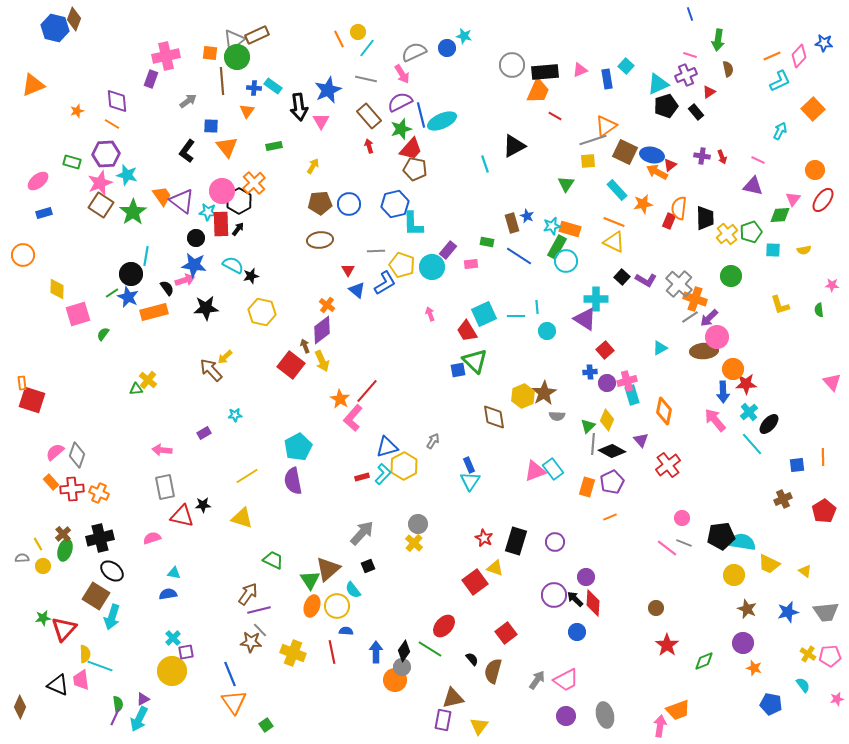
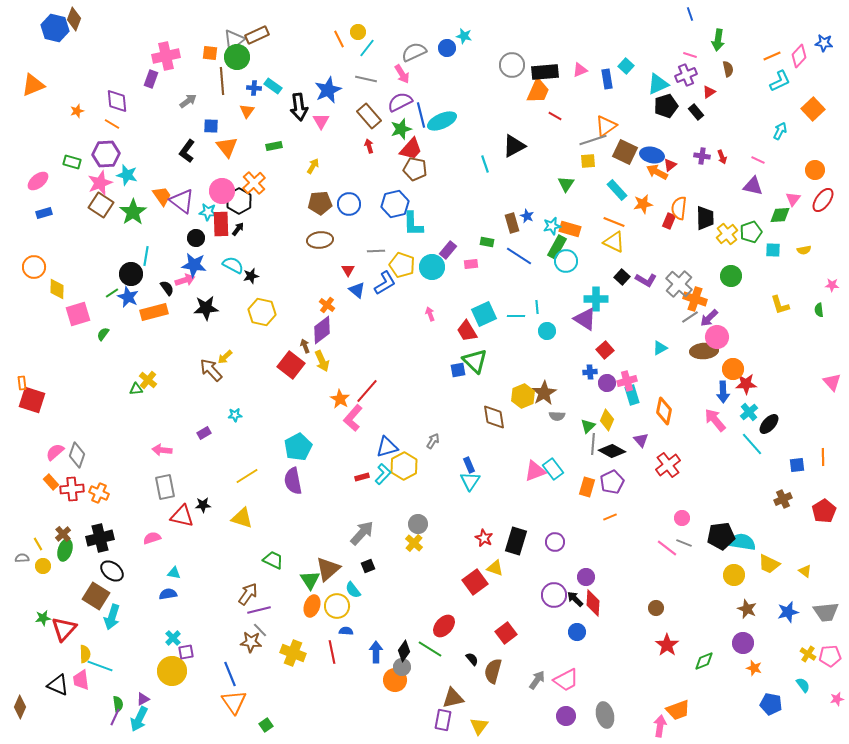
orange circle at (23, 255): moved 11 px right, 12 px down
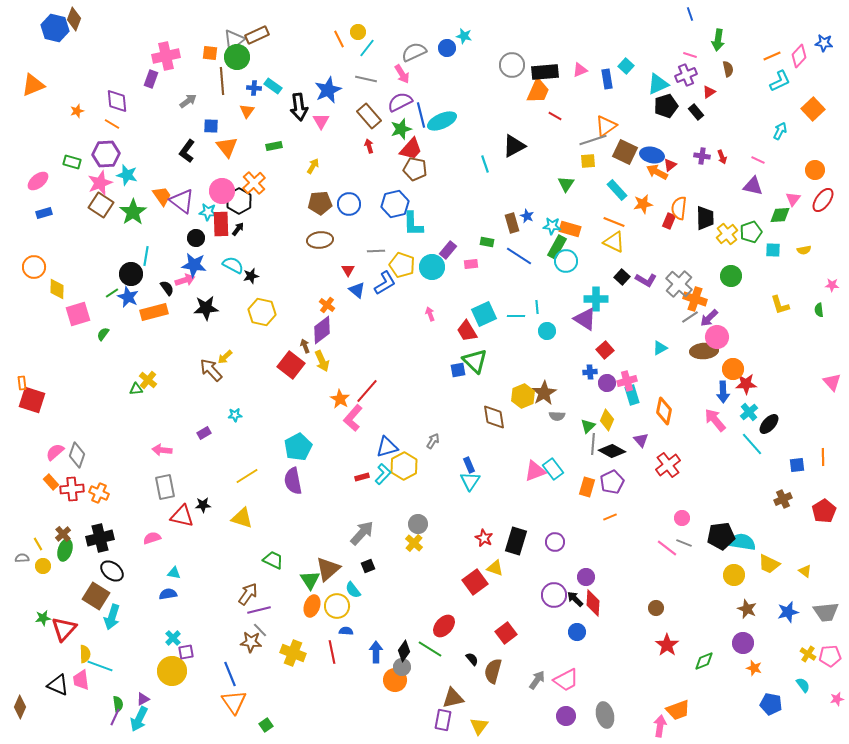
cyan star at (552, 226): rotated 18 degrees clockwise
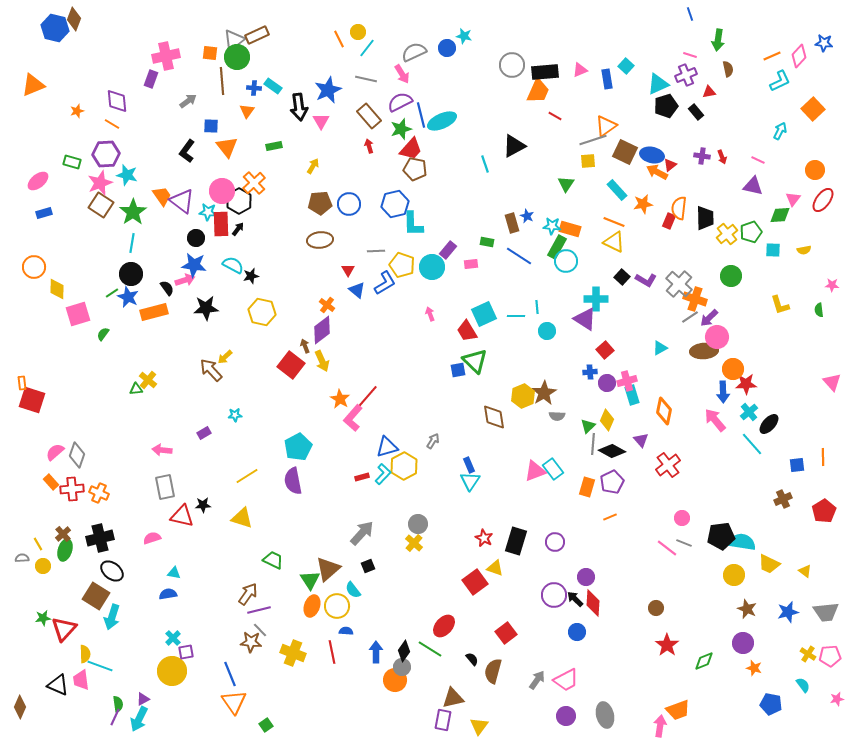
red triangle at (709, 92): rotated 24 degrees clockwise
cyan line at (146, 256): moved 14 px left, 13 px up
red line at (367, 391): moved 6 px down
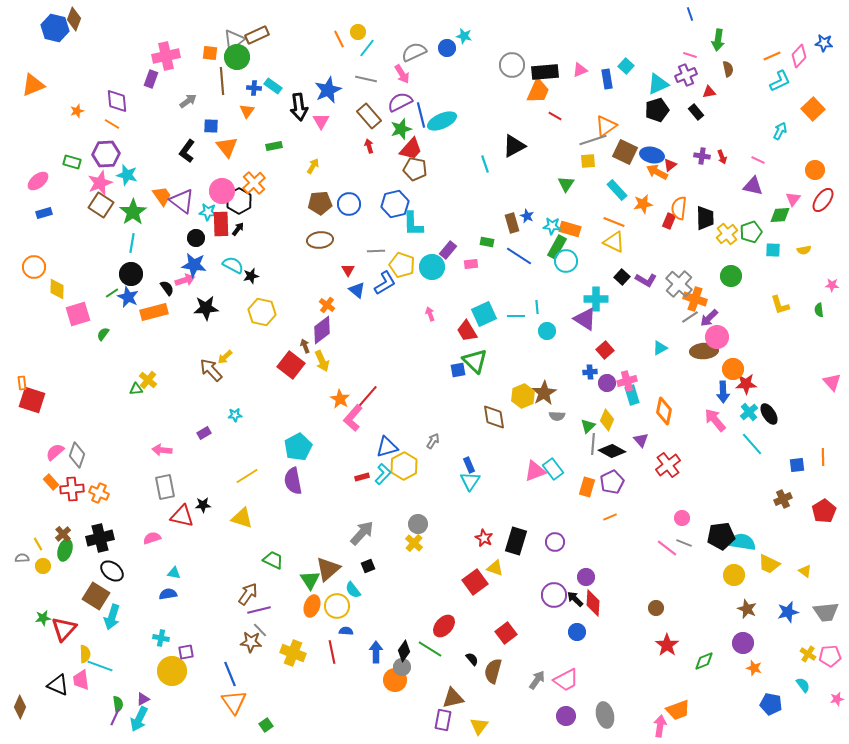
black pentagon at (666, 106): moved 9 px left, 4 px down
black ellipse at (769, 424): moved 10 px up; rotated 75 degrees counterclockwise
cyan cross at (173, 638): moved 12 px left; rotated 35 degrees counterclockwise
